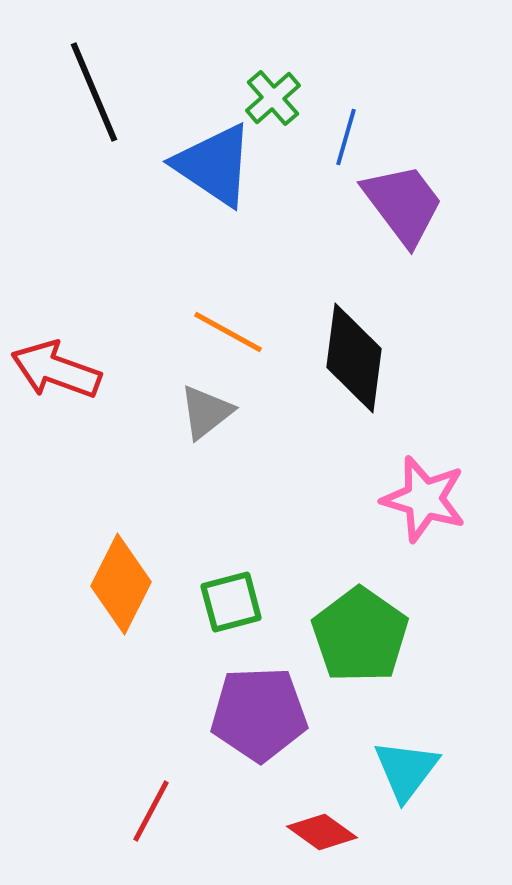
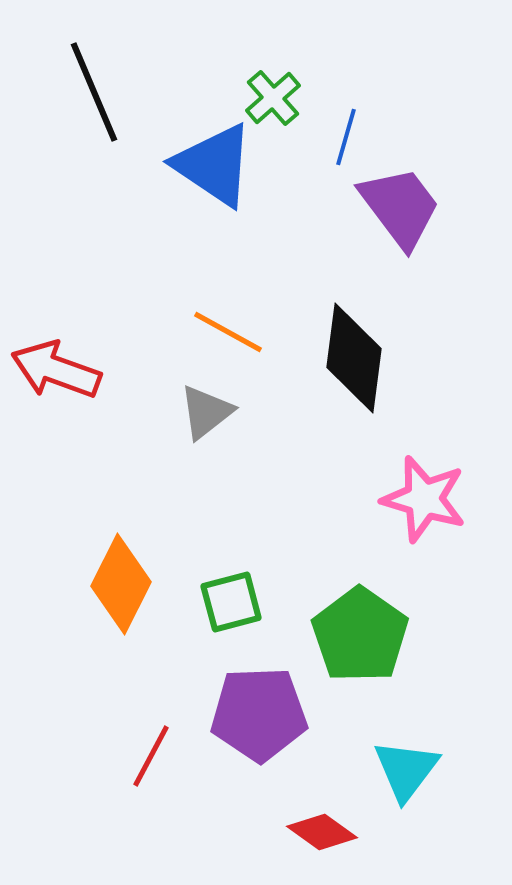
purple trapezoid: moved 3 px left, 3 px down
red line: moved 55 px up
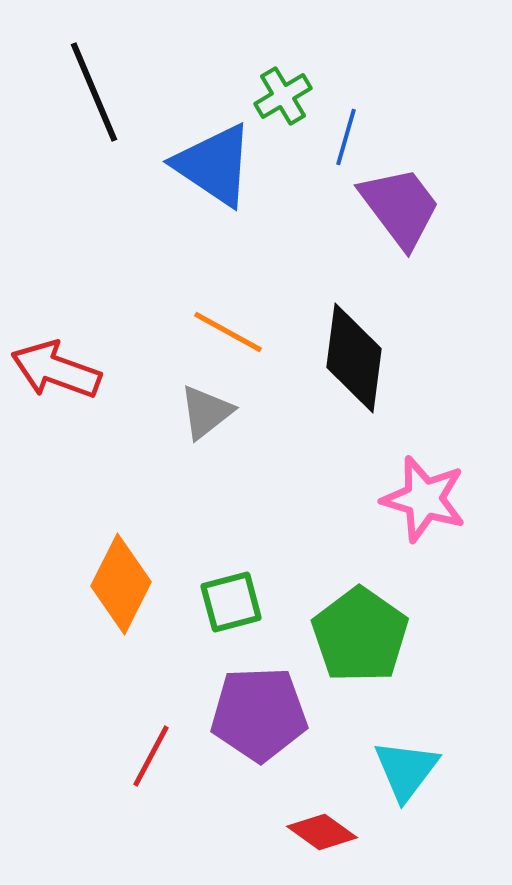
green cross: moved 10 px right, 2 px up; rotated 10 degrees clockwise
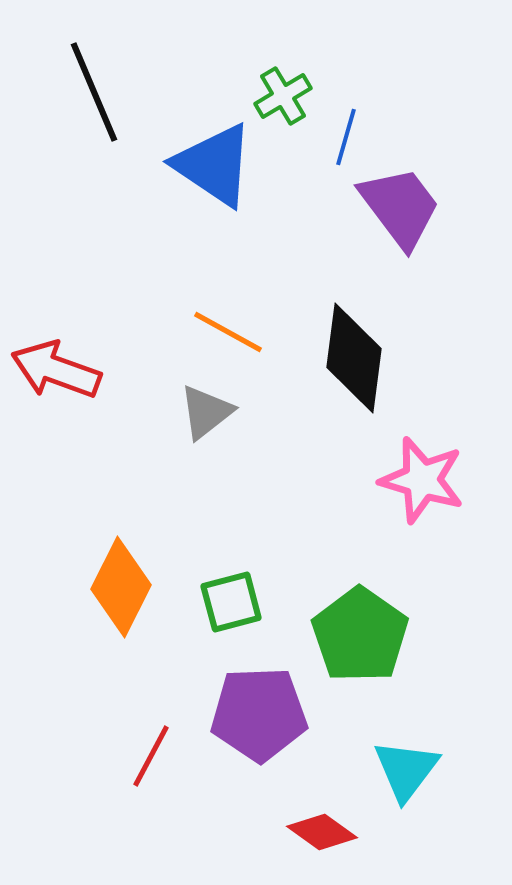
pink star: moved 2 px left, 19 px up
orange diamond: moved 3 px down
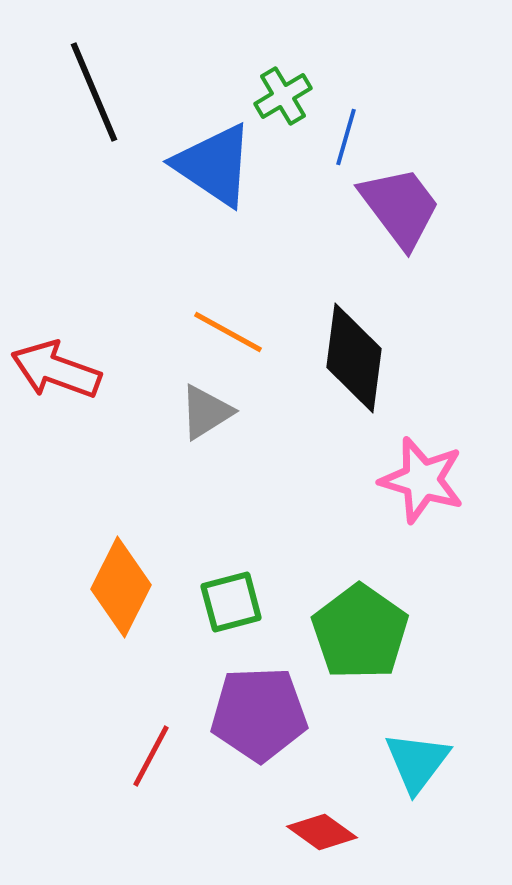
gray triangle: rotated 6 degrees clockwise
green pentagon: moved 3 px up
cyan triangle: moved 11 px right, 8 px up
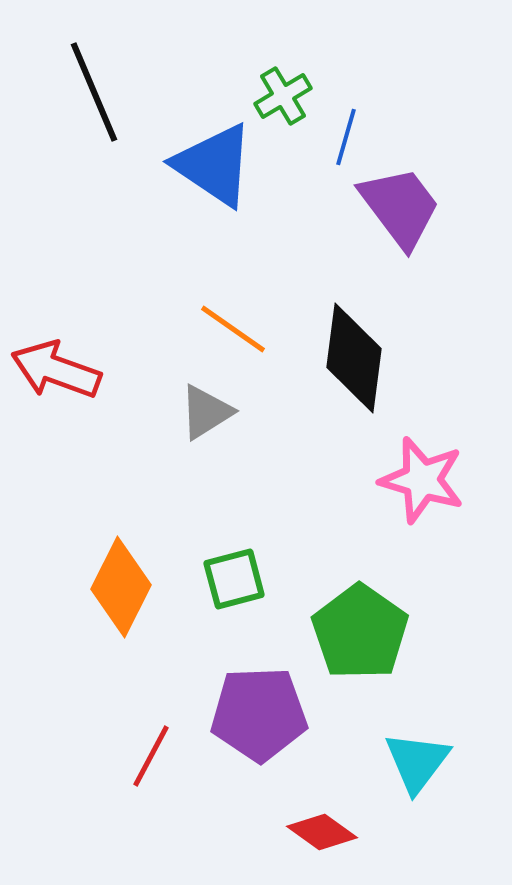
orange line: moved 5 px right, 3 px up; rotated 6 degrees clockwise
green square: moved 3 px right, 23 px up
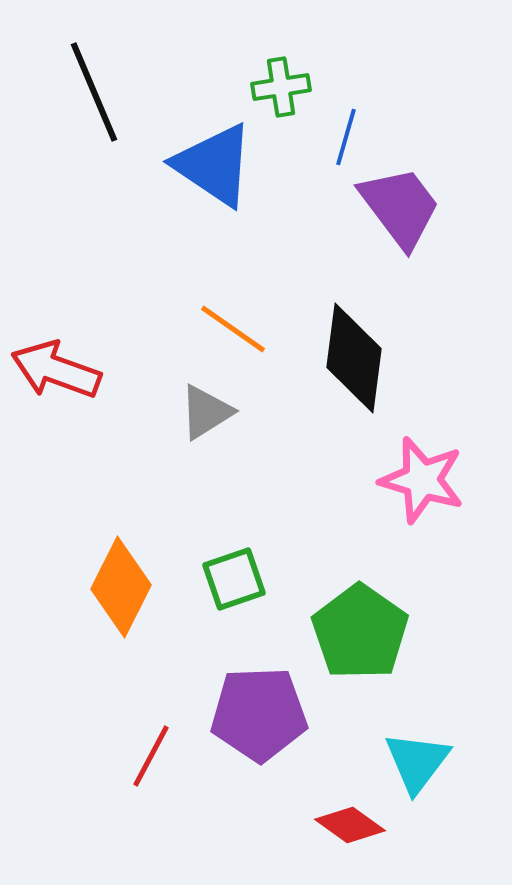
green cross: moved 2 px left, 9 px up; rotated 22 degrees clockwise
green square: rotated 4 degrees counterclockwise
red diamond: moved 28 px right, 7 px up
